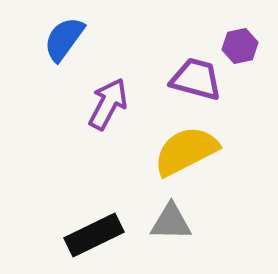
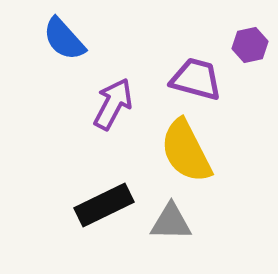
blue semicircle: rotated 78 degrees counterclockwise
purple hexagon: moved 10 px right, 1 px up
purple arrow: moved 5 px right
yellow semicircle: rotated 90 degrees counterclockwise
black rectangle: moved 10 px right, 30 px up
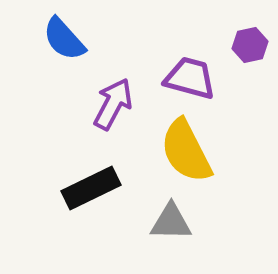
purple trapezoid: moved 6 px left, 1 px up
black rectangle: moved 13 px left, 17 px up
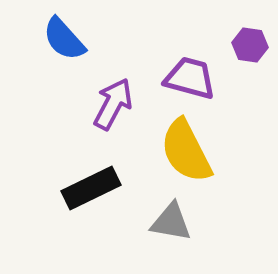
purple hexagon: rotated 20 degrees clockwise
gray triangle: rotated 9 degrees clockwise
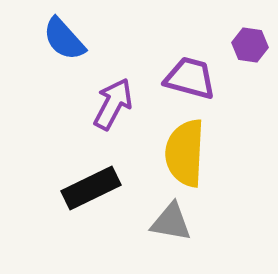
yellow semicircle: moved 1 px left, 2 px down; rotated 30 degrees clockwise
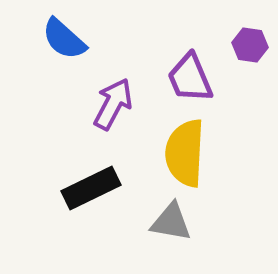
blue semicircle: rotated 6 degrees counterclockwise
purple trapezoid: rotated 128 degrees counterclockwise
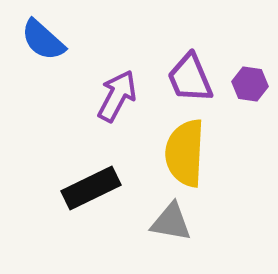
blue semicircle: moved 21 px left, 1 px down
purple hexagon: moved 39 px down
purple arrow: moved 4 px right, 8 px up
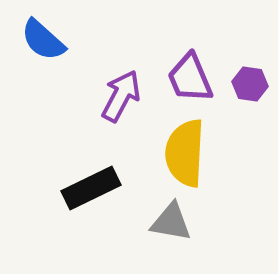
purple arrow: moved 4 px right
